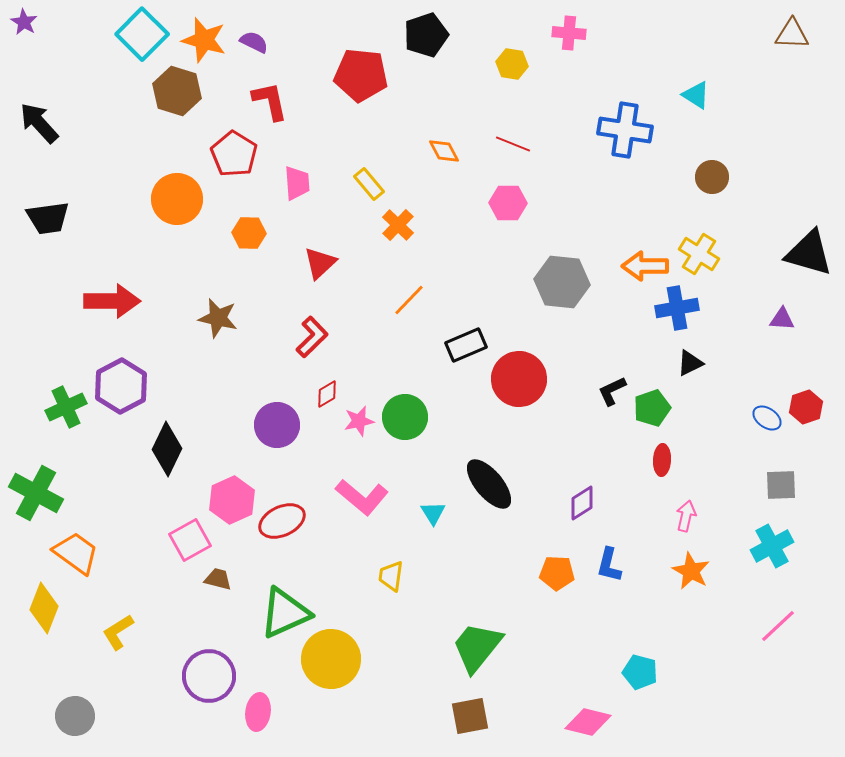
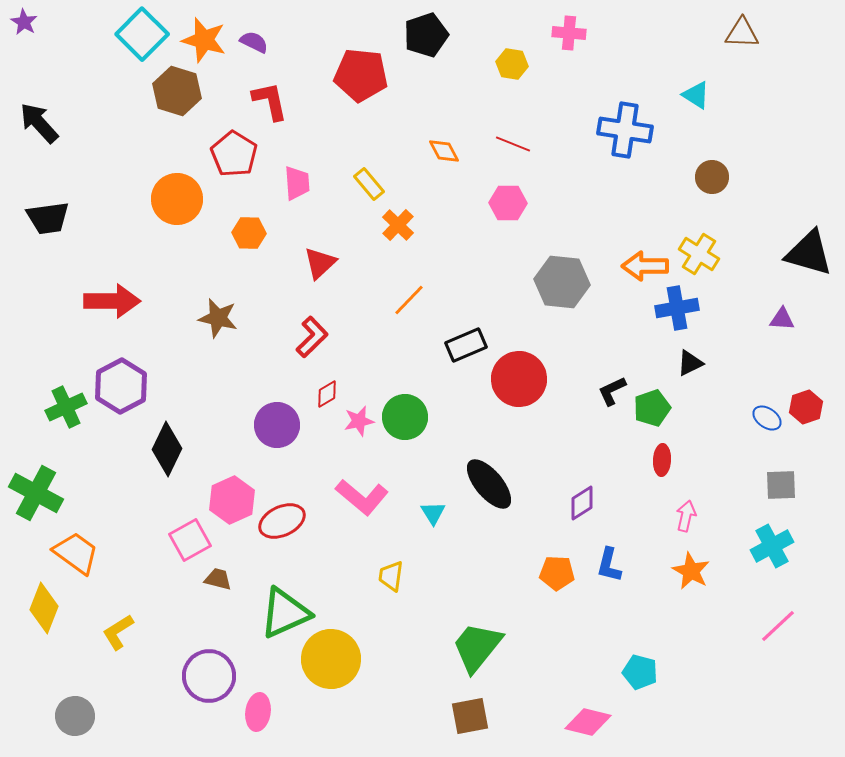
brown triangle at (792, 34): moved 50 px left, 1 px up
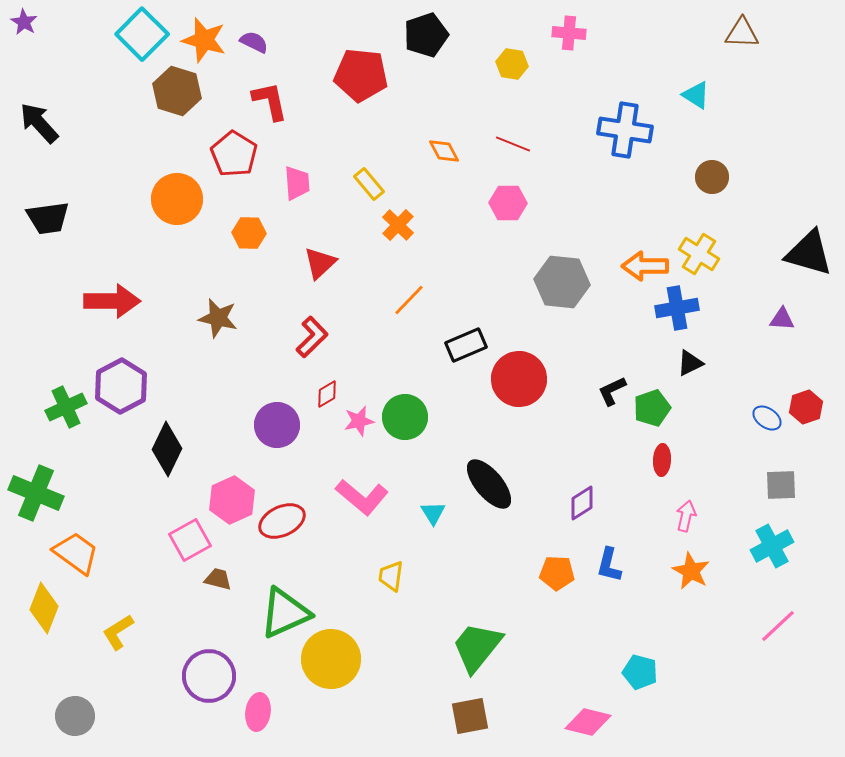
green cross at (36, 493): rotated 6 degrees counterclockwise
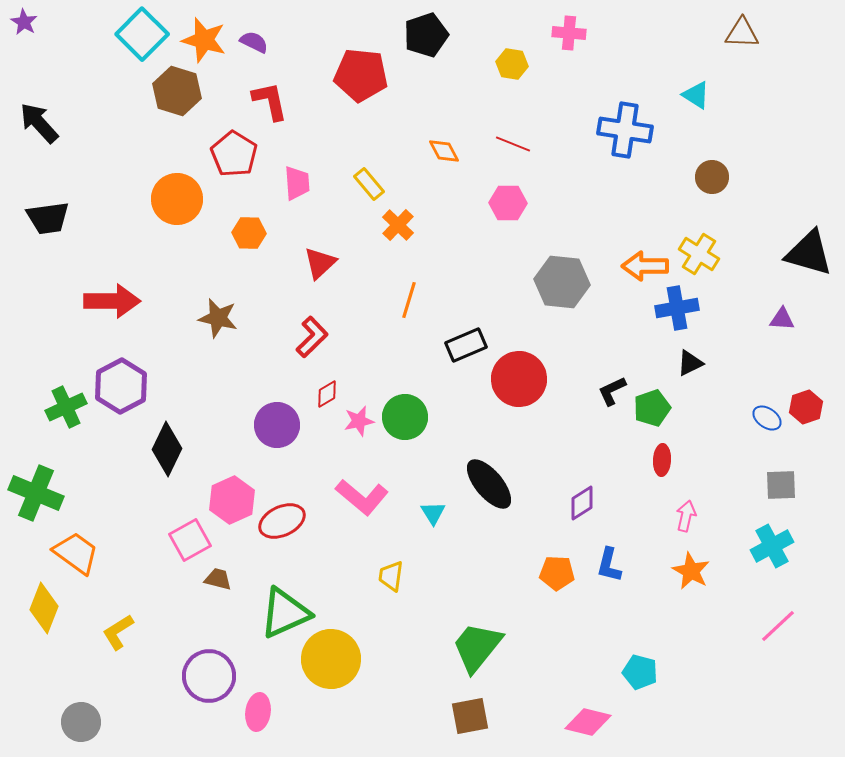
orange line at (409, 300): rotated 27 degrees counterclockwise
gray circle at (75, 716): moved 6 px right, 6 px down
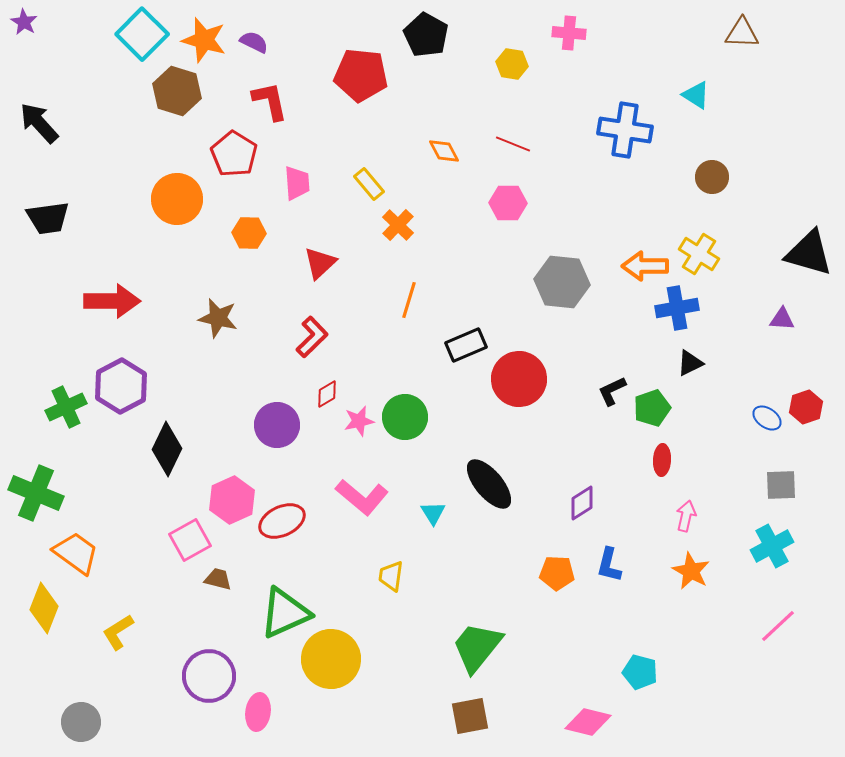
black pentagon at (426, 35): rotated 24 degrees counterclockwise
